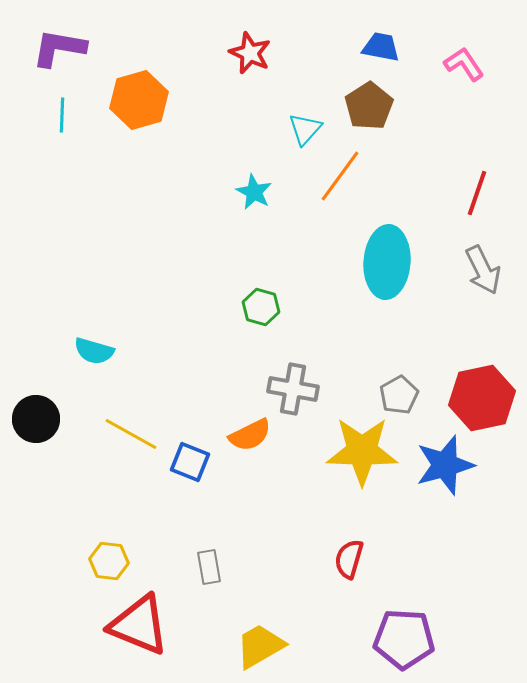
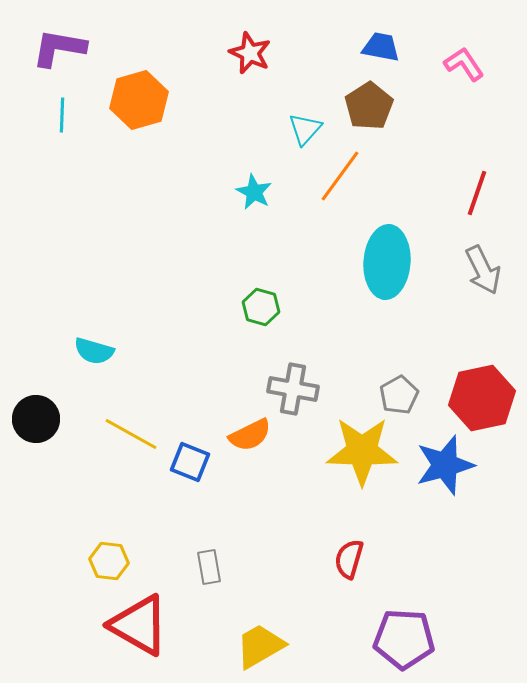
red triangle: rotated 8 degrees clockwise
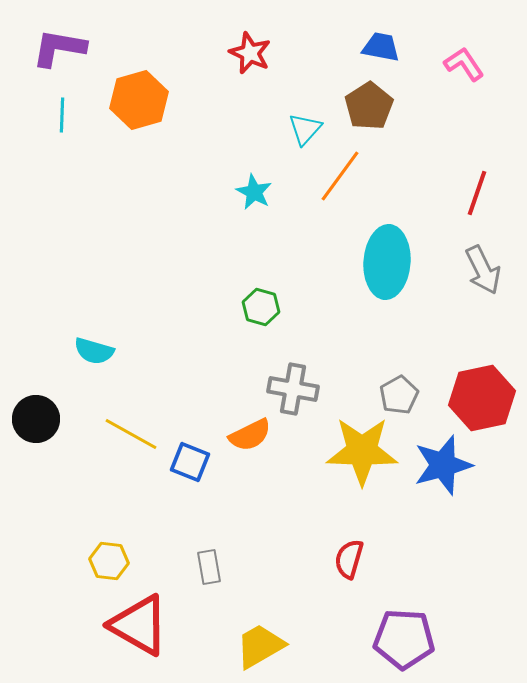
blue star: moved 2 px left
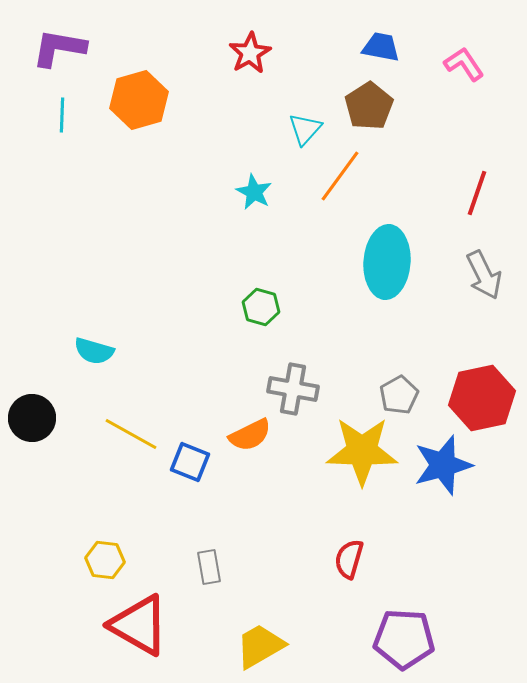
red star: rotated 18 degrees clockwise
gray arrow: moved 1 px right, 5 px down
black circle: moved 4 px left, 1 px up
yellow hexagon: moved 4 px left, 1 px up
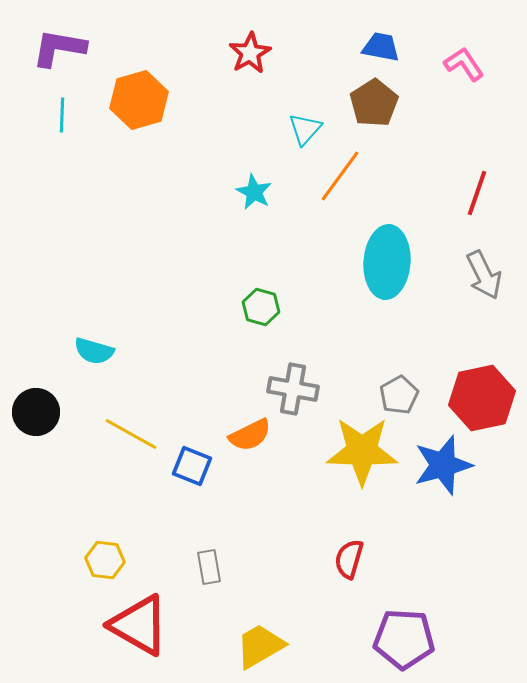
brown pentagon: moved 5 px right, 3 px up
black circle: moved 4 px right, 6 px up
blue square: moved 2 px right, 4 px down
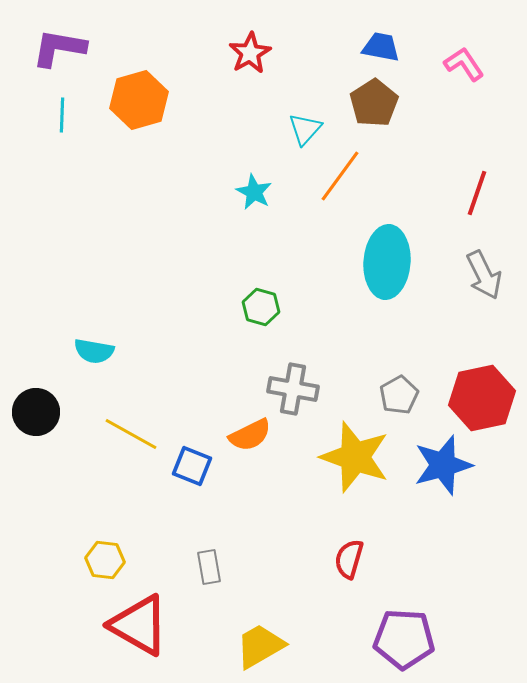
cyan semicircle: rotated 6 degrees counterclockwise
yellow star: moved 7 px left, 6 px down; rotated 18 degrees clockwise
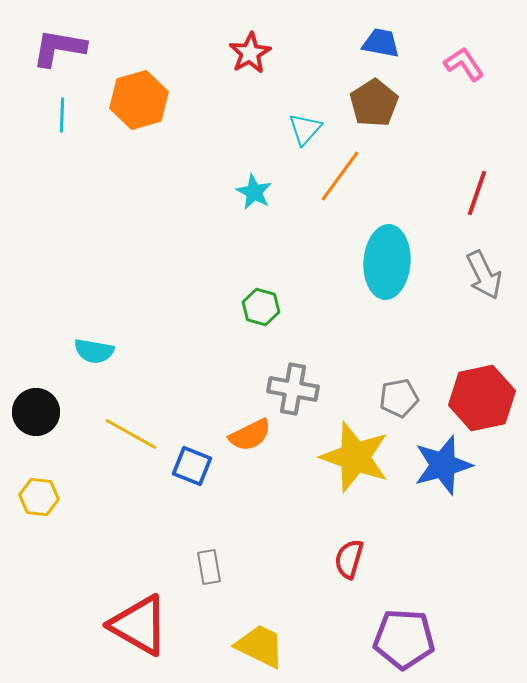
blue trapezoid: moved 4 px up
gray pentagon: moved 3 px down; rotated 18 degrees clockwise
yellow hexagon: moved 66 px left, 63 px up
yellow trapezoid: rotated 56 degrees clockwise
